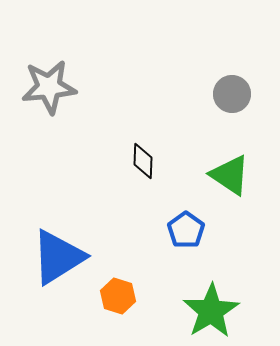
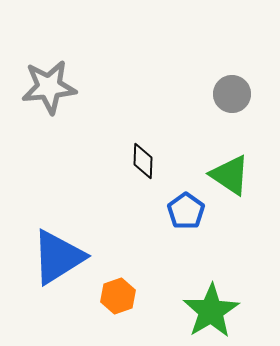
blue pentagon: moved 19 px up
orange hexagon: rotated 24 degrees clockwise
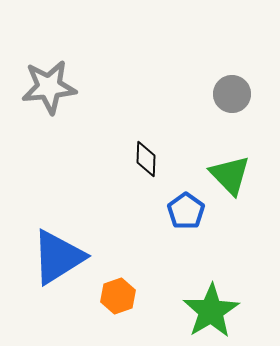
black diamond: moved 3 px right, 2 px up
green triangle: rotated 12 degrees clockwise
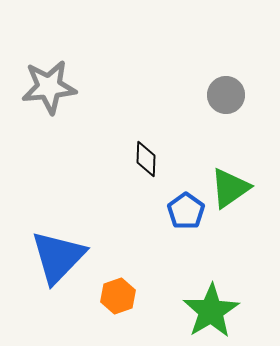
gray circle: moved 6 px left, 1 px down
green triangle: moved 13 px down; rotated 39 degrees clockwise
blue triangle: rotated 14 degrees counterclockwise
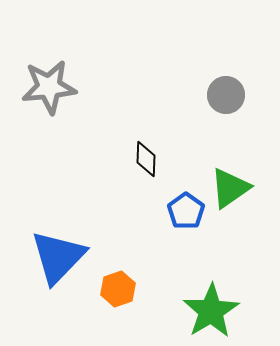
orange hexagon: moved 7 px up
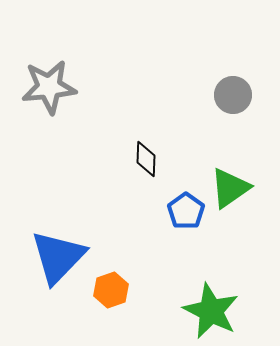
gray circle: moved 7 px right
orange hexagon: moved 7 px left, 1 px down
green star: rotated 14 degrees counterclockwise
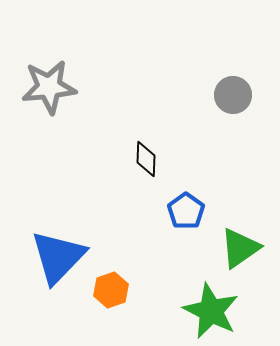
green triangle: moved 10 px right, 60 px down
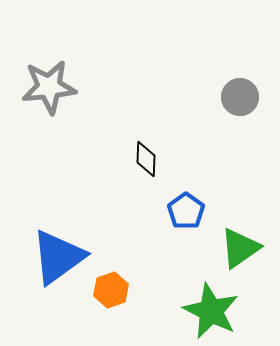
gray circle: moved 7 px right, 2 px down
blue triangle: rotated 10 degrees clockwise
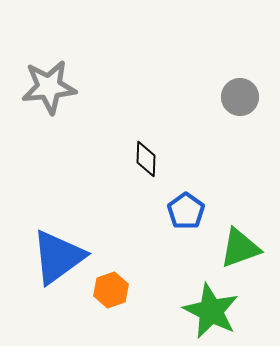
green triangle: rotated 15 degrees clockwise
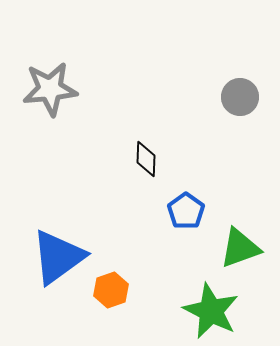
gray star: moved 1 px right, 2 px down
